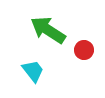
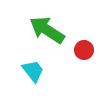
green arrow: moved 1 px left
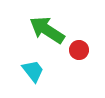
red circle: moved 5 px left
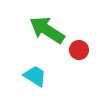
cyan trapezoid: moved 2 px right, 5 px down; rotated 20 degrees counterclockwise
